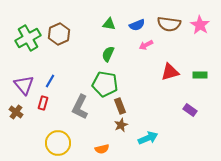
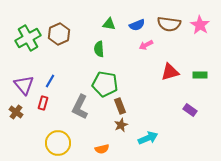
green semicircle: moved 9 px left, 5 px up; rotated 28 degrees counterclockwise
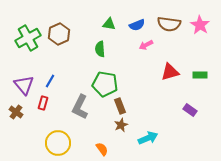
green semicircle: moved 1 px right
orange semicircle: rotated 112 degrees counterclockwise
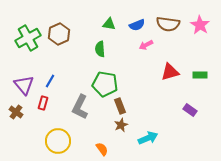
brown semicircle: moved 1 px left
yellow circle: moved 2 px up
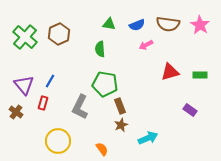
green cross: moved 3 px left, 1 px up; rotated 20 degrees counterclockwise
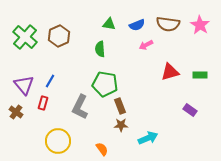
brown hexagon: moved 2 px down
brown star: rotated 24 degrees clockwise
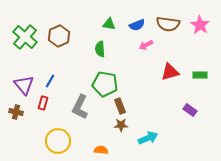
brown cross: rotated 24 degrees counterclockwise
orange semicircle: moved 1 px left, 1 px down; rotated 48 degrees counterclockwise
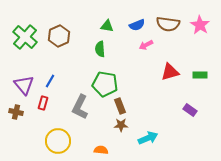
green triangle: moved 2 px left, 2 px down
